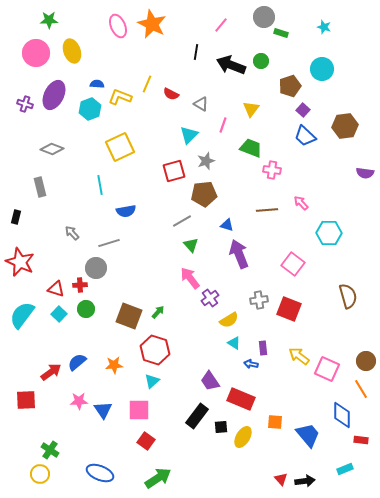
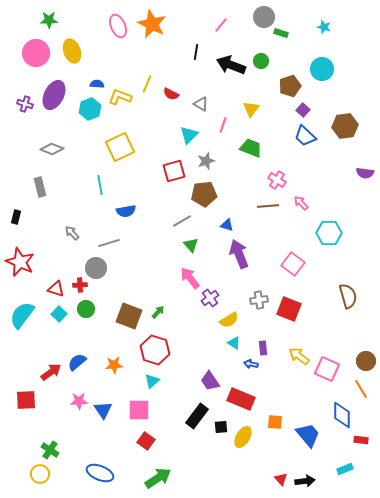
pink cross at (272, 170): moved 5 px right, 10 px down; rotated 24 degrees clockwise
brown line at (267, 210): moved 1 px right, 4 px up
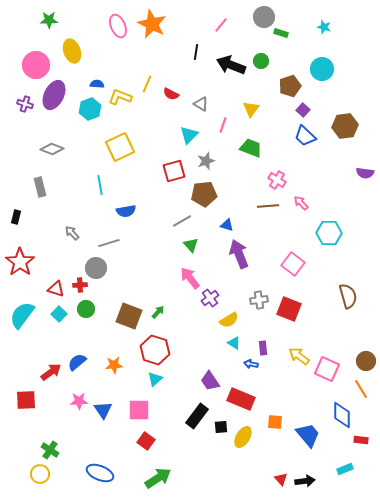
pink circle at (36, 53): moved 12 px down
red star at (20, 262): rotated 12 degrees clockwise
cyan triangle at (152, 381): moved 3 px right, 2 px up
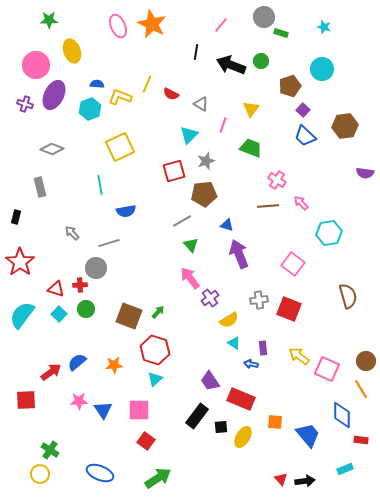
cyan hexagon at (329, 233): rotated 10 degrees counterclockwise
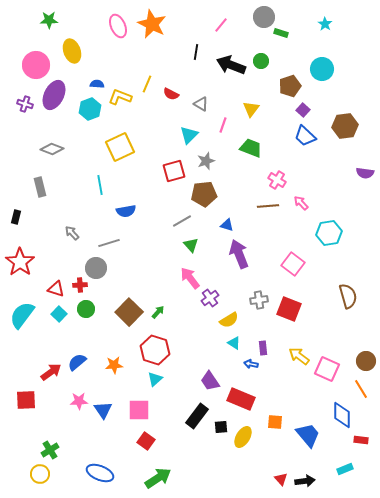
cyan star at (324, 27): moved 1 px right, 3 px up; rotated 16 degrees clockwise
brown square at (129, 316): moved 4 px up; rotated 24 degrees clockwise
green cross at (50, 450): rotated 24 degrees clockwise
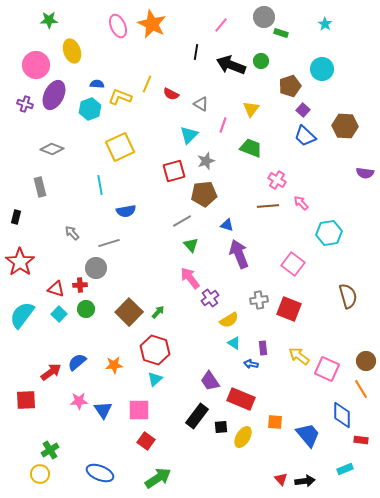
brown hexagon at (345, 126): rotated 10 degrees clockwise
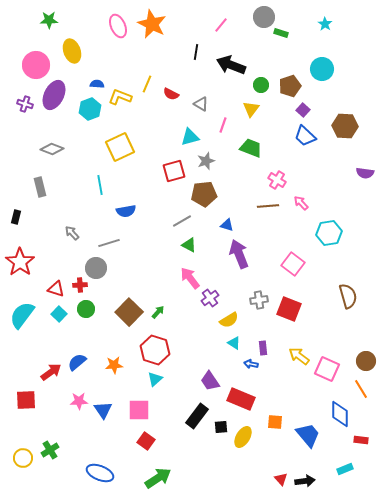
green circle at (261, 61): moved 24 px down
cyan triangle at (189, 135): moved 1 px right, 2 px down; rotated 30 degrees clockwise
green triangle at (191, 245): moved 2 px left; rotated 21 degrees counterclockwise
blue diamond at (342, 415): moved 2 px left, 1 px up
yellow circle at (40, 474): moved 17 px left, 16 px up
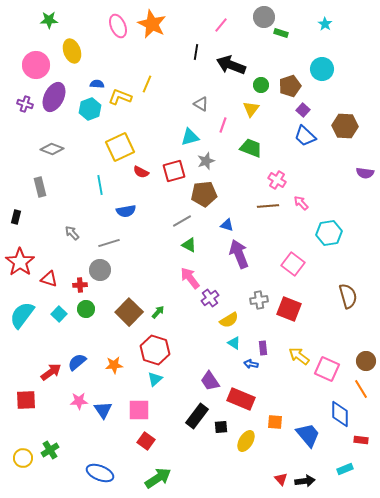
red semicircle at (171, 94): moved 30 px left, 78 px down
purple ellipse at (54, 95): moved 2 px down
gray circle at (96, 268): moved 4 px right, 2 px down
red triangle at (56, 289): moved 7 px left, 10 px up
yellow ellipse at (243, 437): moved 3 px right, 4 px down
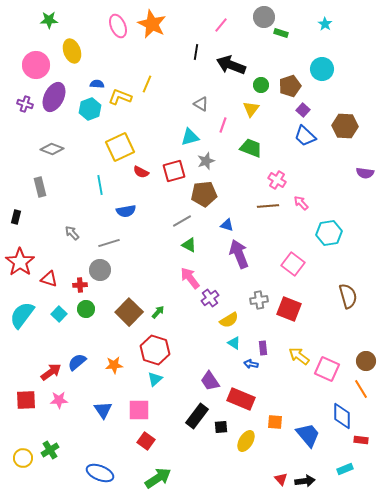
pink star at (79, 401): moved 20 px left, 1 px up
blue diamond at (340, 414): moved 2 px right, 2 px down
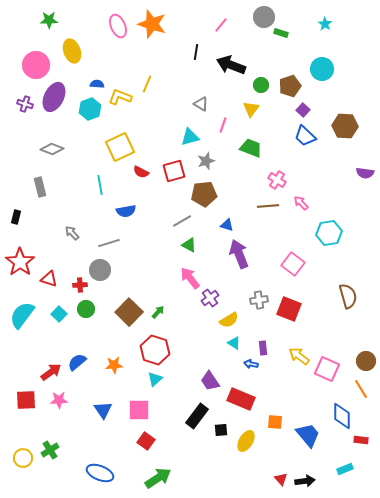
orange star at (152, 24): rotated 8 degrees counterclockwise
black square at (221, 427): moved 3 px down
